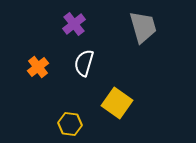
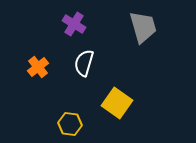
purple cross: rotated 20 degrees counterclockwise
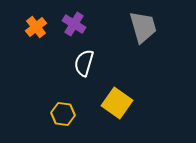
orange cross: moved 2 px left, 40 px up
yellow hexagon: moved 7 px left, 10 px up
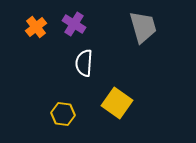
white semicircle: rotated 12 degrees counterclockwise
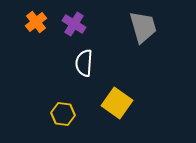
orange cross: moved 5 px up
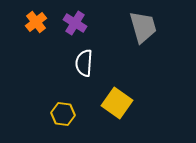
purple cross: moved 1 px right, 1 px up
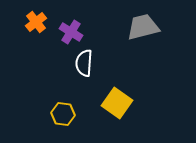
purple cross: moved 4 px left, 9 px down
gray trapezoid: rotated 88 degrees counterclockwise
